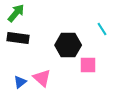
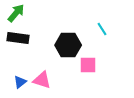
pink triangle: moved 2 px down; rotated 24 degrees counterclockwise
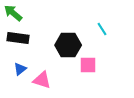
green arrow: moved 3 px left; rotated 90 degrees counterclockwise
blue triangle: moved 13 px up
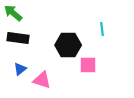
cyan line: rotated 24 degrees clockwise
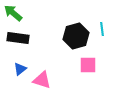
black hexagon: moved 8 px right, 9 px up; rotated 15 degrees counterclockwise
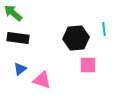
cyan line: moved 2 px right
black hexagon: moved 2 px down; rotated 10 degrees clockwise
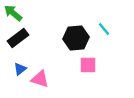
cyan line: rotated 32 degrees counterclockwise
black rectangle: rotated 45 degrees counterclockwise
pink triangle: moved 2 px left, 1 px up
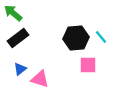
cyan line: moved 3 px left, 8 px down
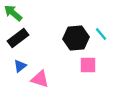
cyan line: moved 3 px up
blue triangle: moved 3 px up
